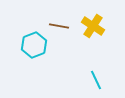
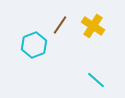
brown line: moved 1 px right, 1 px up; rotated 66 degrees counterclockwise
cyan line: rotated 24 degrees counterclockwise
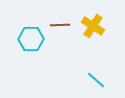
brown line: rotated 54 degrees clockwise
cyan hexagon: moved 3 px left, 6 px up; rotated 20 degrees clockwise
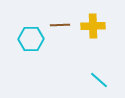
yellow cross: rotated 35 degrees counterclockwise
cyan line: moved 3 px right
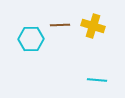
yellow cross: rotated 20 degrees clockwise
cyan line: moved 2 px left; rotated 36 degrees counterclockwise
